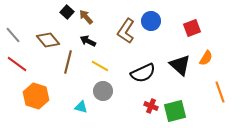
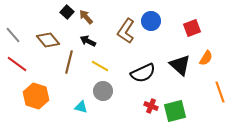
brown line: moved 1 px right
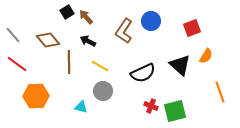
black square: rotated 16 degrees clockwise
brown L-shape: moved 2 px left
orange semicircle: moved 2 px up
brown line: rotated 15 degrees counterclockwise
orange hexagon: rotated 20 degrees counterclockwise
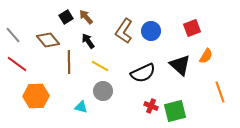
black square: moved 1 px left, 5 px down
blue circle: moved 10 px down
black arrow: rotated 28 degrees clockwise
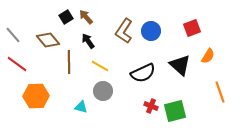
orange semicircle: moved 2 px right
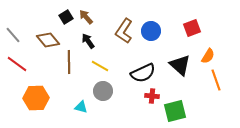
orange line: moved 4 px left, 12 px up
orange hexagon: moved 2 px down
red cross: moved 1 px right, 10 px up; rotated 16 degrees counterclockwise
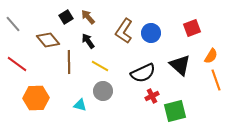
brown arrow: moved 2 px right
blue circle: moved 2 px down
gray line: moved 11 px up
orange semicircle: moved 3 px right
red cross: rotated 32 degrees counterclockwise
cyan triangle: moved 1 px left, 2 px up
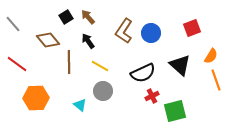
cyan triangle: rotated 24 degrees clockwise
